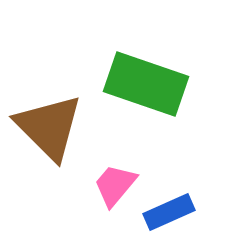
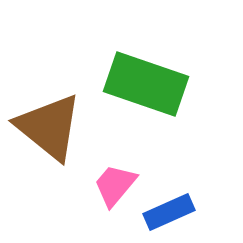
brown triangle: rotated 6 degrees counterclockwise
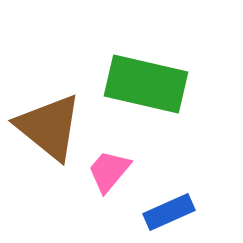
green rectangle: rotated 6 degrees counterclockwise
pink trapezoid: moved 6 px left, 14 px up
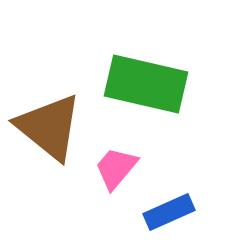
pink trapezoid: moved 7 px right, 3 px up
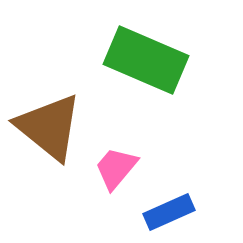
green rectangle: moved 24 px up; rotated 10 degrees clockwise
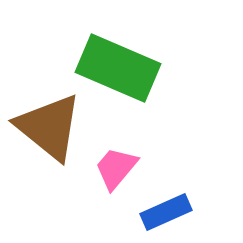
green rectangle: moved 28 px left, 8 px down
blue rectangle: moved 3 px left
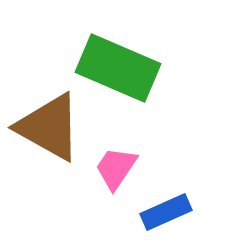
brown triangle: rotated 10 degrees counterclockwise
pink trapezoid: rotated 6 degrees counterclockwise
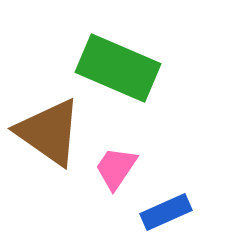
brown triangle: moved 5 px down; rotated 6 degrees clockwise
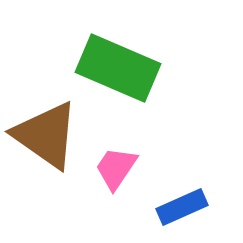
brown triangle: moved 3 px left, 3 px down
blue rectangle: moved 16 px right, 5 px up
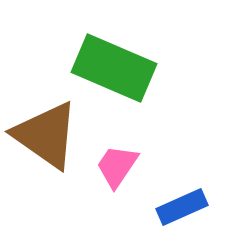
green rectangle: moved 4 px left
pink trapezoid: moved 1 px right, 2 px up
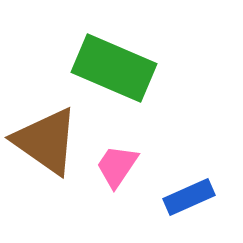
brown triangle: moved 6 px down
blue rectangle: moved 7 px right, 10 px up
